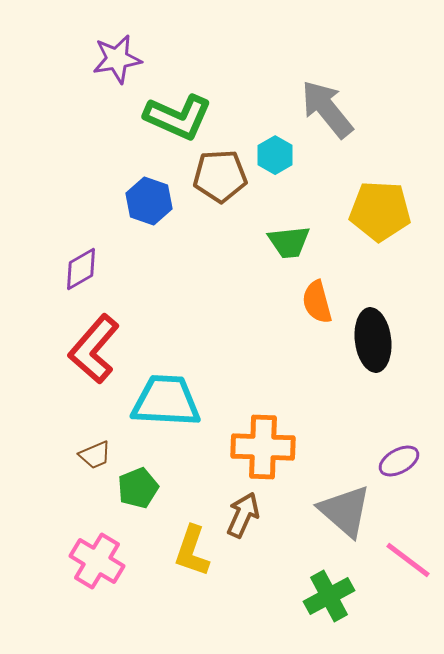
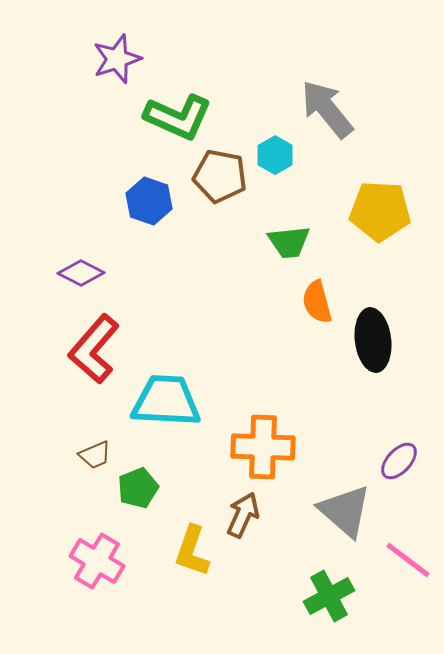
purple star: rotated 9 degrees counterclockwise
brown pentagon: rotated 14 degrees clockwise
purple diamond: moved 4 px down; rotated 57 degrees clockwise
purple ellipse: rotated 18 degrees counterclockwise
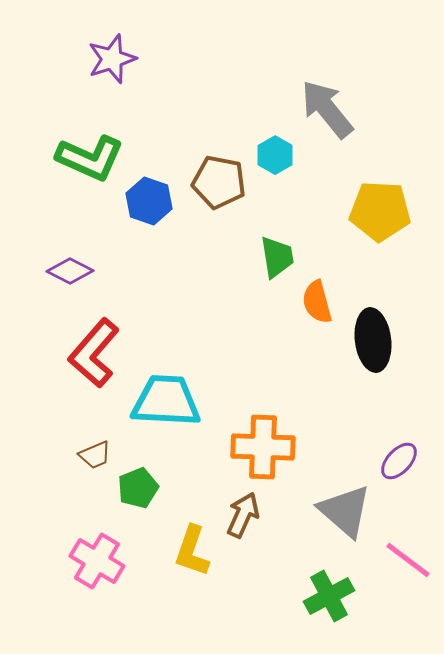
purple star: moved 5 px left
green L-shape: moved 88 px left, 41 px down
brown pentagon: moved 1 px left, 6 px down
green trapezoid: moved 12 px left, 15 px down; rotated 93 degrees counterclockwise
purple diamond: moved 11 px left, 2 px up
red L-shape: moved 4 px down
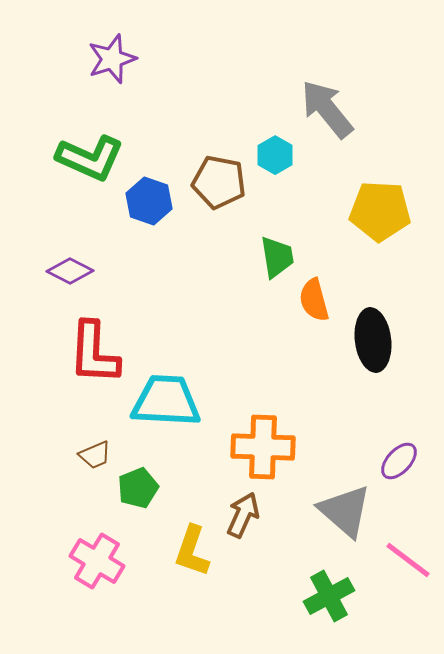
orange semicircle: moved 3 px left, 2 px up
red L-shape: rotated 38 degrees counterclockwise
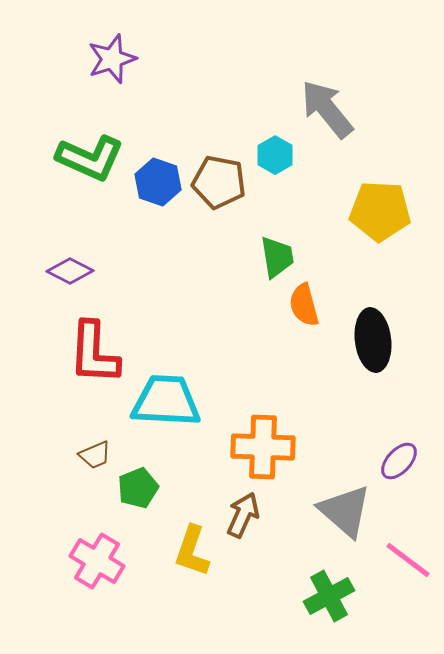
blue hexagon: moved 9 px right, 19 px up
orange semicircle: moved 10 px left, 5 px down
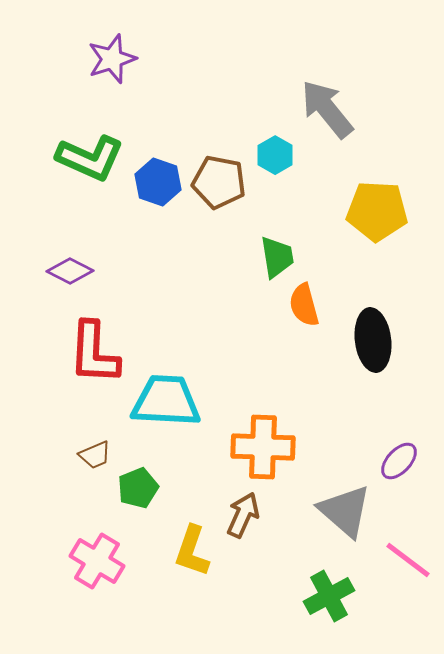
yellow pentagon: moved 3 px left
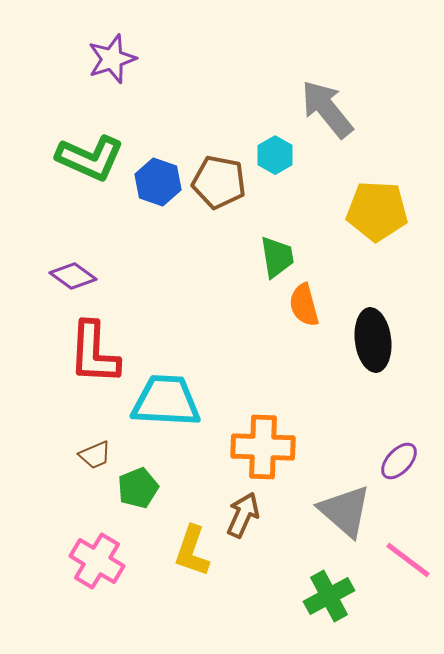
purple diamond: moved 3 px right, 5 px down; rotated 9 degrees clockwise
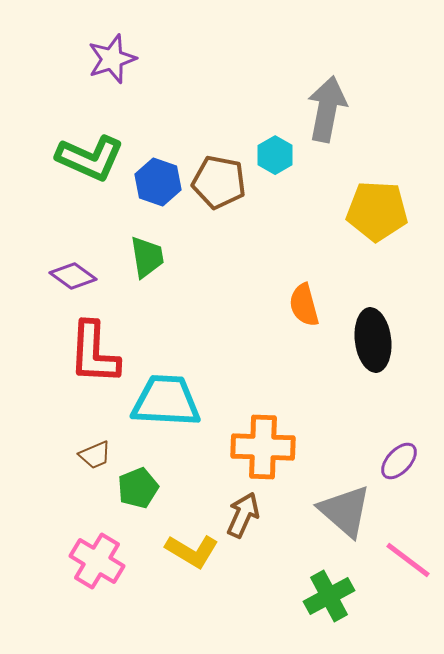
gray arrow: rotated 50 degrees clockwise
green trapezoid: moved 130 px left
yellow L-shape: rotated 78 degrees counterclockwise
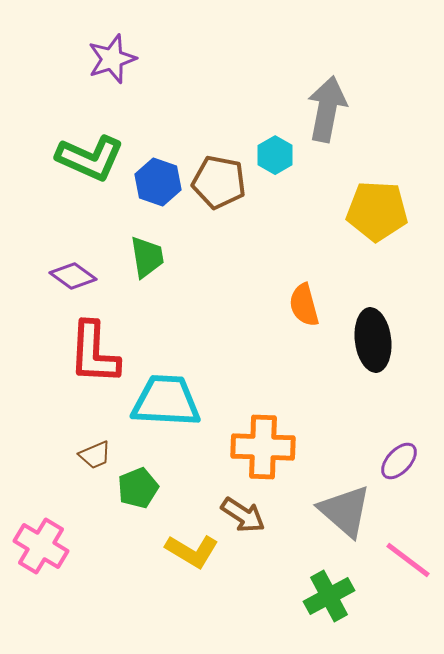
brown arrow: rotated 99 degrees clockwise
pink cross: moved 56 px left, 15 px up
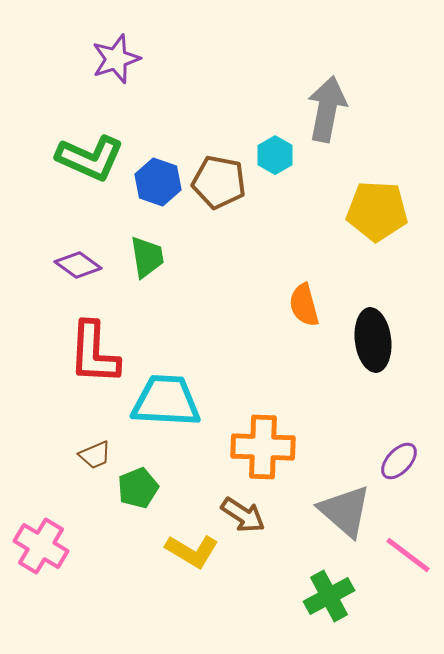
purple star: moved 4 px right
purple diamond: moved 5 px right, 11 px up
pink line: moved 5 px up
